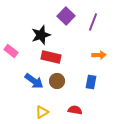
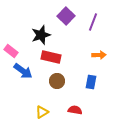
blue arrow: moved 11 px left, 10 px up
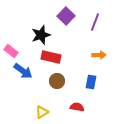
purple line: moved 2 px right
red semicircle: moved 2 px right, 3 px up
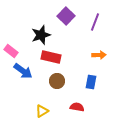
yellow triangle: moved 1 px up
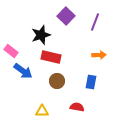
yellow triangle: rotated 32 degrees clockwise
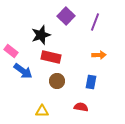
red semicircle: moved 4 px right
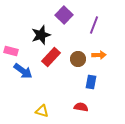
purple square: moved 2 px left, 1 px up
purple line: moved 1 px left, 3 px down
pink rectangle: rotated 24 degrees counterclockwise
red rectangle: rotated 60 degrees counterclockwise
brown circle: moved 21 px right, 22 px up
yellow triangle: rotated 16 degrees clockwise
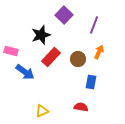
orange arrow: moved 3 px up; rotated 64 degrees counterclockwise
blue arrow: moved 2 px right, 1 px down
yellow triangle: rotated 40 degrees counterclockwise
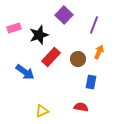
black star: moved 2 px left
pink rectangle: moved 3 px right, 23 px up; rotated 32 degrees counterclockwise
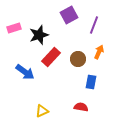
purple square: moved 5 px right; rotated 18 degrees clockwise
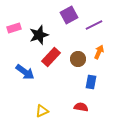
purple line: rotated 42 degrees clockwise
